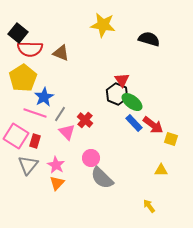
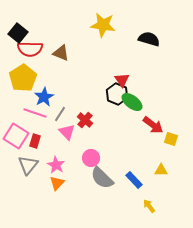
blue rectangle: moved 57 px down
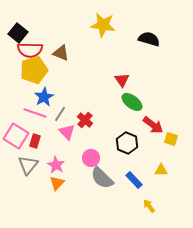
red semicircle: moved 1 px down
yellow pentagon: moved 11 px right, 8 px up; rotated 16 degrees clockwise
black hexagon: moved 10 px right, 49 px down
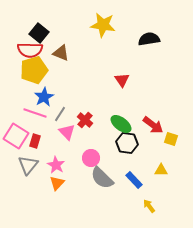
black square: moved 21 px right
black semicircle: rotated 25 degrees counterclockwise
green ellipse: moved 11 px left, 22 px down
black hexagon: rotated 15 degrees counterclockwise
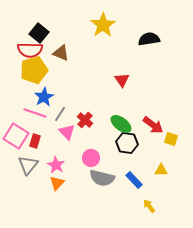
yellow star: rotated 30 degrees clockwise
gray semicircle: rotated 30 degrees counterclockwise
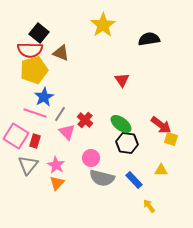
red arrow: moved 8 px right
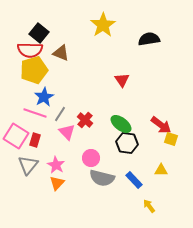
red rectangle: moved 1 px up
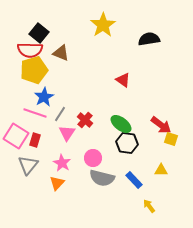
red triangle: moved 1 px right; rotated 21 degrees counterclockwise
pink triangle: moved 1 px down; rotated 18 degrees clockwise
pink circle: moved 2 px right
pink star: moved 6 px right, 2 px up
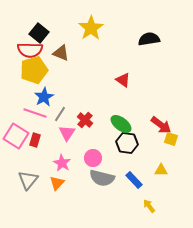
yellow star: moved 12 px left, 3 px down
gray triangle: moved 15 px down
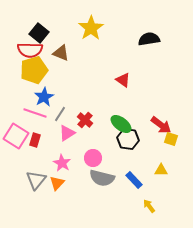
pink triangle: rotated 24 degrees clockwise
black hexagon: moved 1 px right, 4 px up
gray triangle: moved 8 px right
